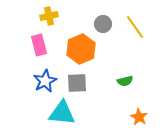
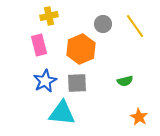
yellow line: moved 1 px up
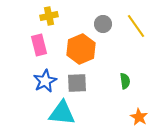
yellow line: moved 1 px right
green semicircle: rotated 84 degrees counterclockwise
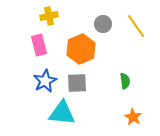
orange star: moved 6 px left
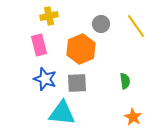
gray circle: moved 2 px left
blue star: moved 2 px up; rotated 25 degrees counterclockwise
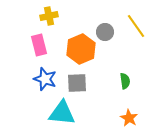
gray circle: moved 4 px right, 8 px down
orange star: moved 4 px left, 1 px down
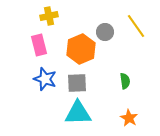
cyan triangle: moved 16 px right; rotated 8 degrees counterclockwise
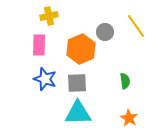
pink rectangle: rotated 15 degrees clockwise
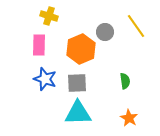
yellow cross: rotated 30 degrees clockwise
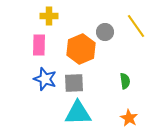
yellow cross: rotated 18 degrees counterclockwise
gray square: moved 3 px left
